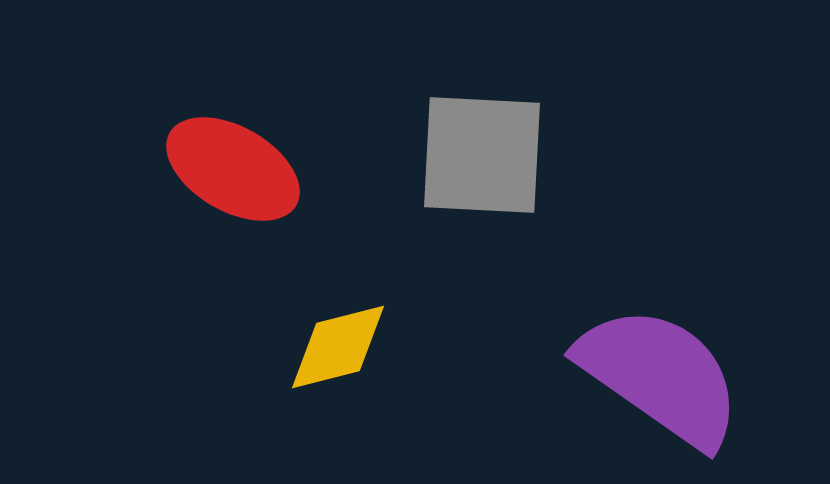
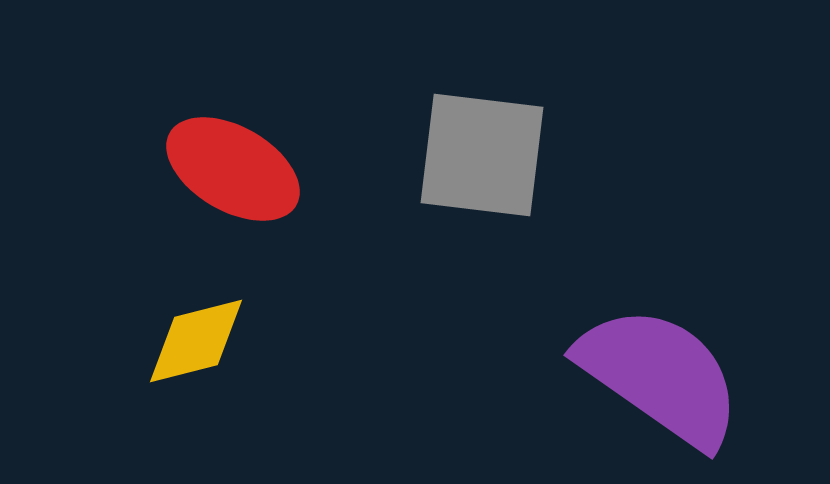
gray square: rotated 4 degrees clockwise
yellow diamond: moved 142 px left, 6 px up
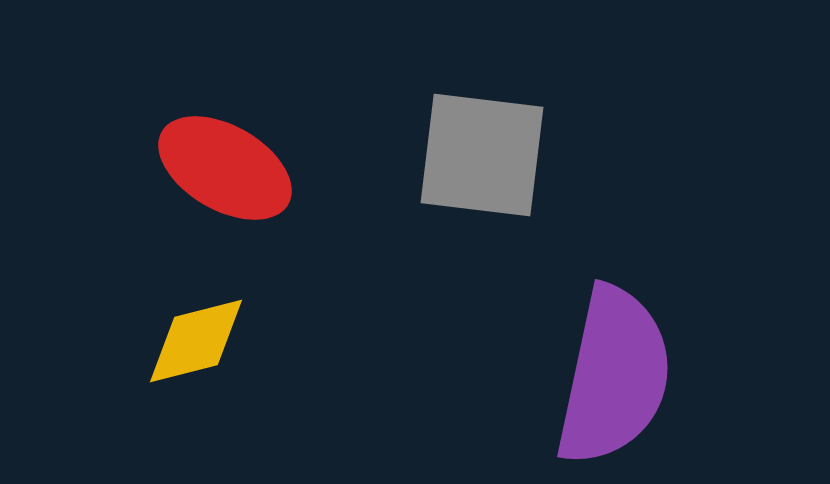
red ellipse: moved 8 px left, 1 px up
purple semicircle: moved 46 px left; rotated 67 degrees clockwise
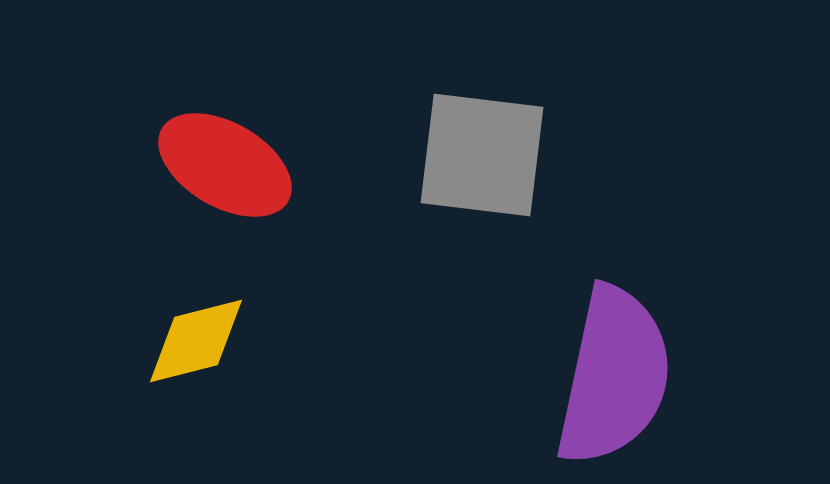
red ellipse: moved 3 px up
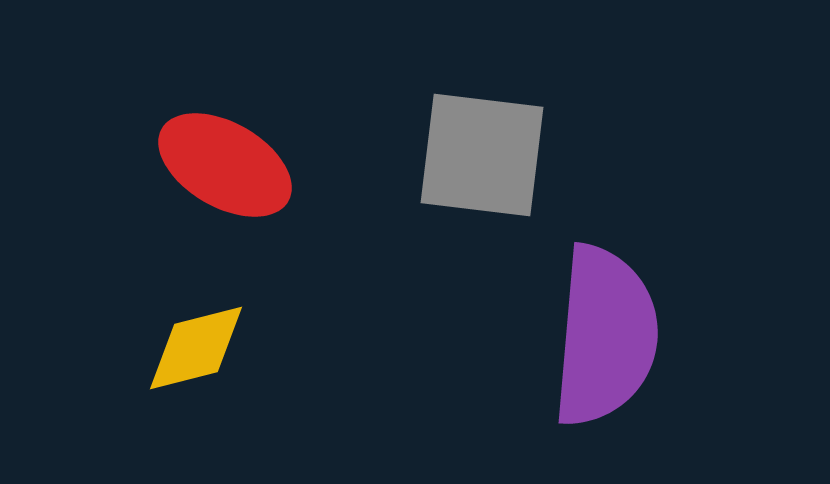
yellow diamond: moved 7 px down
purple semicircle: moved 9 px left, 40 px up; rotated 7 degrees counterclockwise
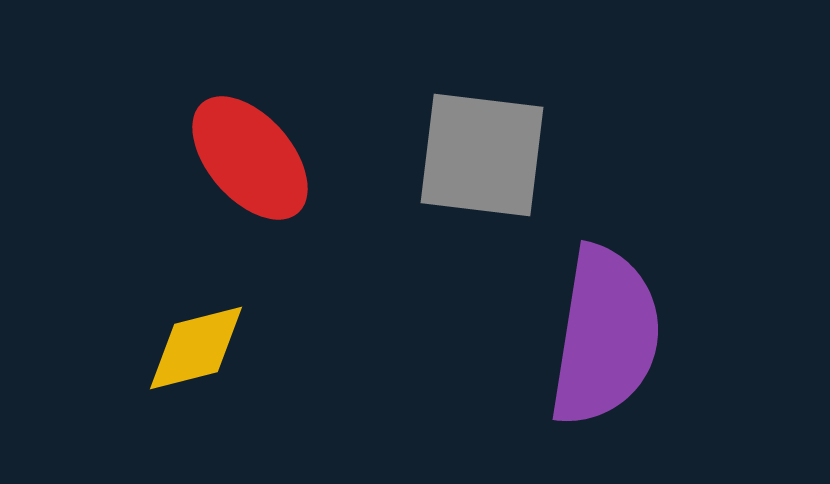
red ellipse: moved 25 px right, 7 px up; rotated 19 degrees clockwise
purple semicircle: rotated 4 degrees clockwise
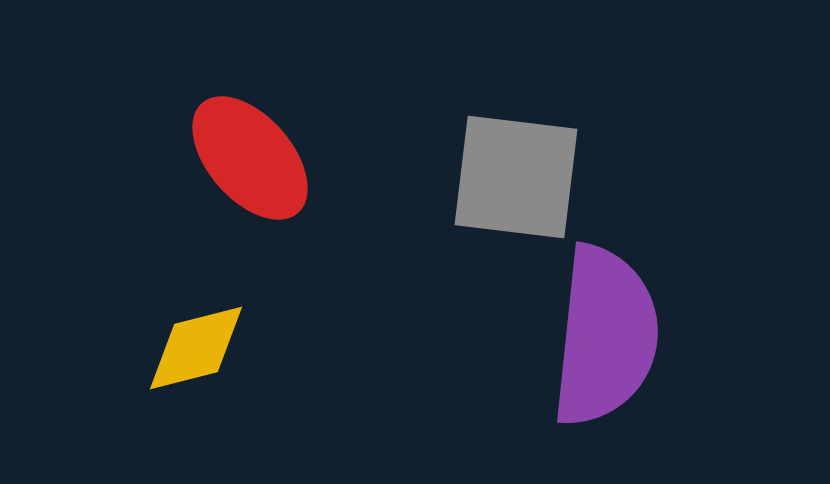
gray square: moved 34 px right, 22 px down
purple semicircle: rotated 3 degrees counterclockwise
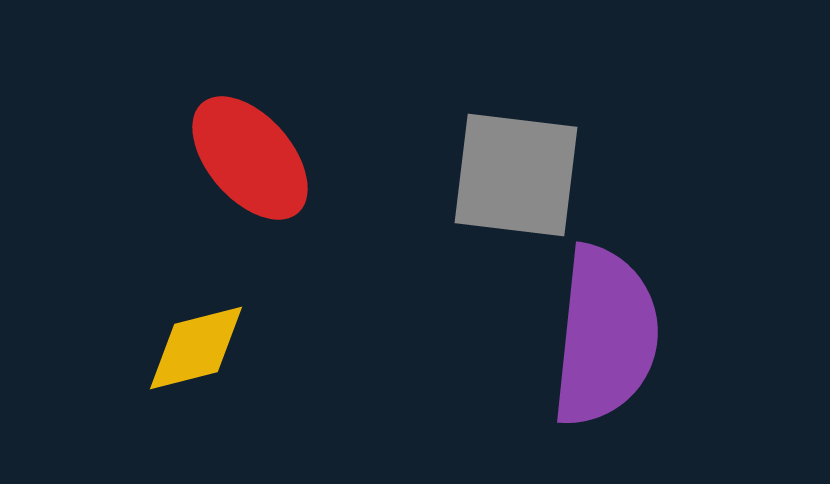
gray square: moved 2 px up
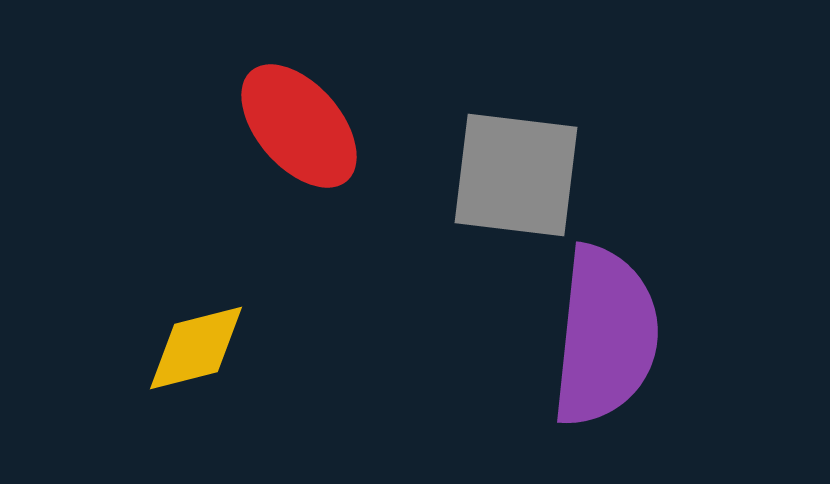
red ellipse: moved 49 px right, 32 px up
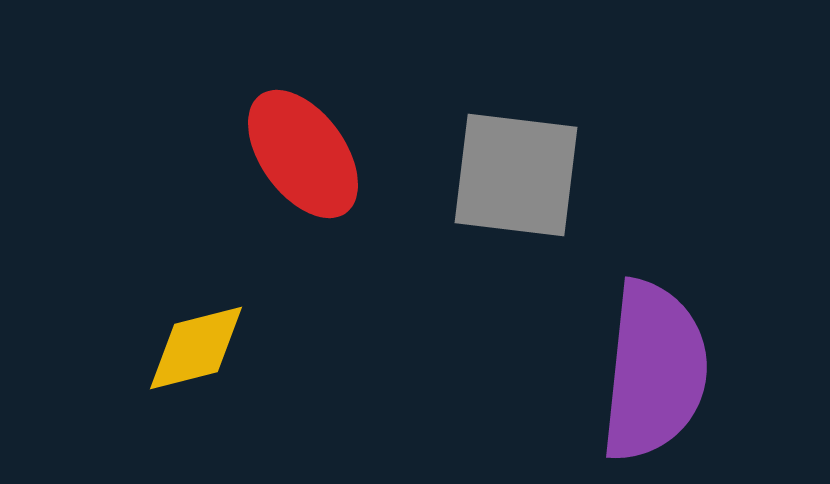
red ellipse: moved 4 px right, 28 px down; rotated 5 degrees clockwise
purple semicircle: moved 49 px right, 35 px down
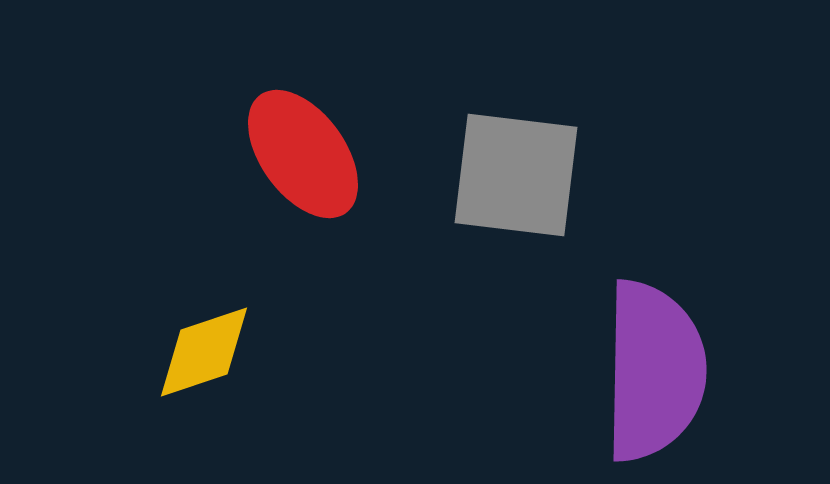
yellow diamond: moved 8 px right, 4 px down; rotated 4 degrees counterclockwise
purple semicircle: rotated 5 degrees counterclockwise
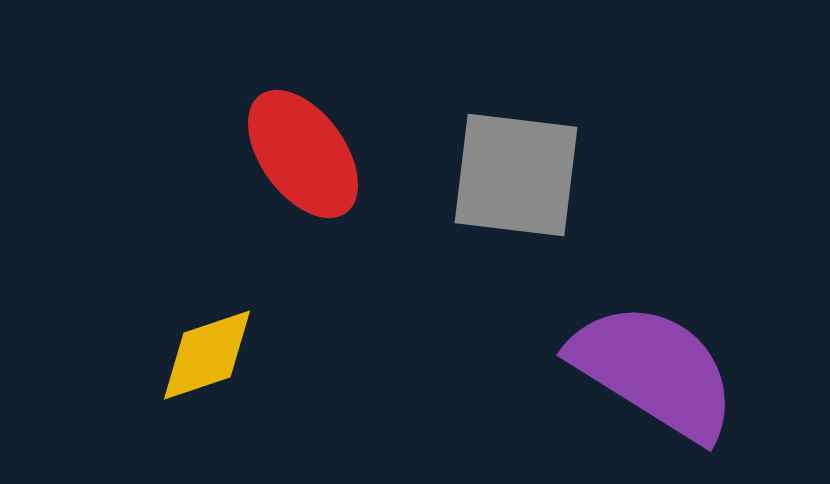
yellow diamond: moved 3 px right, 3 px down
purple semicircle: rotated 59 degrees counterclockwise
